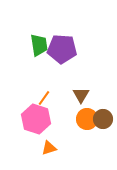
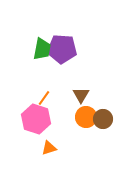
green trapezoid: moved 3 px right, 4 px down; rotated 20 degrees clockwise
orange circle: moved 1 px left, 2 px up
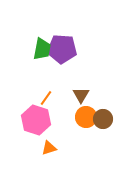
orange line: moved 2 px right
pink hexagon: moved 1 px down
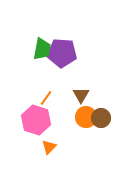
purple pentagon: moved 4 px down
brown circle: moved 2 px left, 1 px up
orange triangle: moved 1 px up; rotated 28 degrees counterclockwise
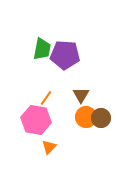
purple pentagon: moved 3 px right, 2 px down
pink hexagon: rotated 8 degrees counterclockwise
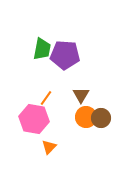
pink hexagon: moved 2 px left, 1 px up
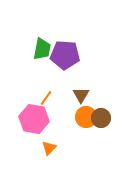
orange triangle: moved 1 px down
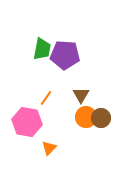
pink hexagon: moved 7 px left, 3 px down
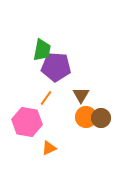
green trapezoid: moved 1 px down
purple pentagon: moved 9 px left, 12 px down
orange triangle: rotated 21 degrees clockwise
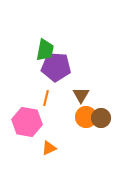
green trapezoid: moved 3 px right
orange line: rotated 21 degrees counterclockwise
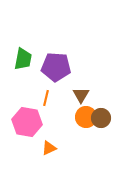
green trapezoid: moved 22 px left, 9 px down
